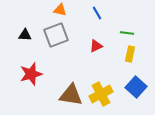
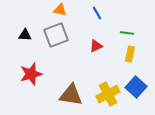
yellow cross: moved 7 px right
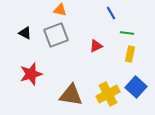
blue line: moved 14 px right
black triangle: moved 2 px up; rotated 24 degrees clockwise
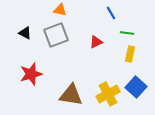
red triangle: moved 4 px up
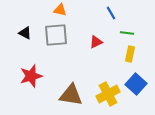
gray square: rotated 15 degrees clockwise
red star: moved 2 px down
blue square: moved 3 px up
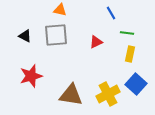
black triangle: moved 3 px down
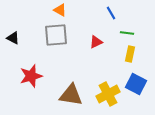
orange triangle: rotated 16 degrees clockwise
black triangle: moved 12 px left, 2 px down
blue square: rotated 15 degrees counterclockwise
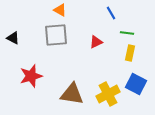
yellow rectangle: moved 1 px up
brown triangle: moved 1 px right, 1 px up
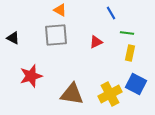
yellow cross: moved 2 px right
